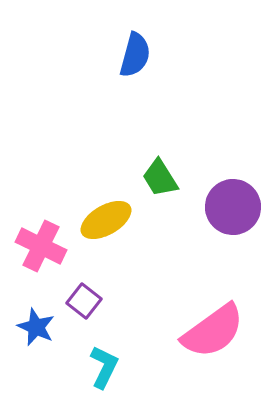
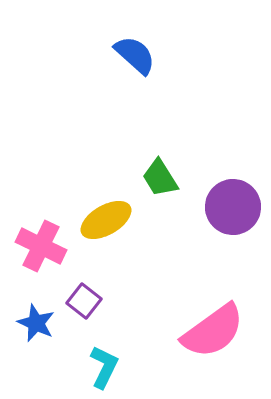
blue semicircle: rotated 63 degrees counterclockwise
blue star: moved 4 px up
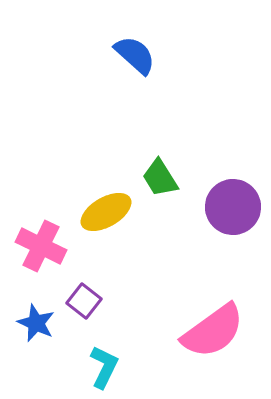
yellow ellipse: moved 8 px up
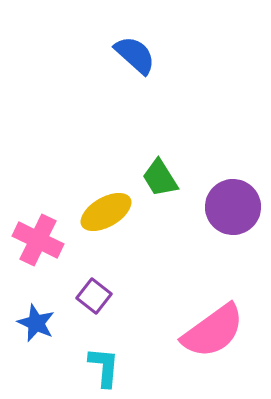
pink cross: moved 3 px left, 6 px up
purple square: moved 10 px right, 5 px up
cyan L-shape: rotated 21 degrees counterclockwise
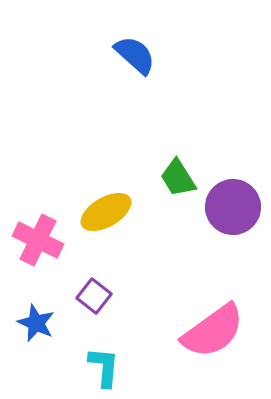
green trapezoid: moved 18 px right
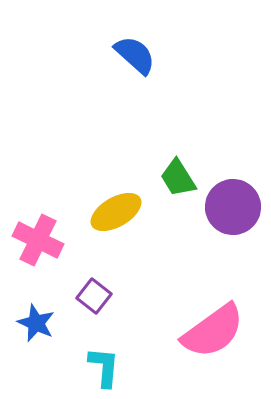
yellow ellipse: moved 10 px right
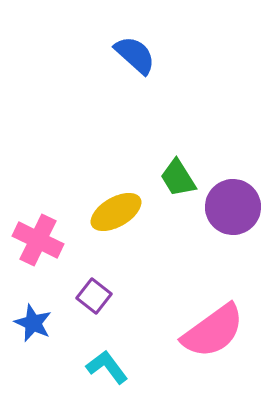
blue star: moved 3 px left
cyan L-shape: moved 3 px right; rotated 42 degrees counterclockwise
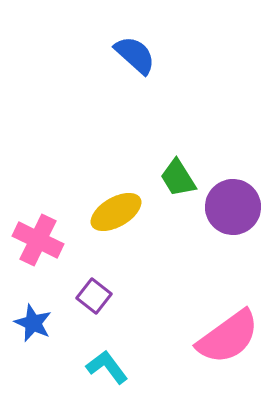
pink semicircle: moved 15 px right, 6 px down
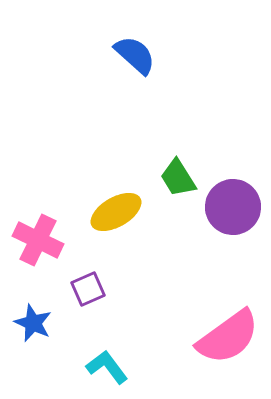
purple square: moved 6 px left, 7 px up; rotated 28 degrees clockwise
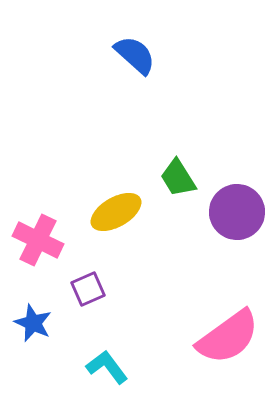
purple circle: moved 4 px right, 5 px down
